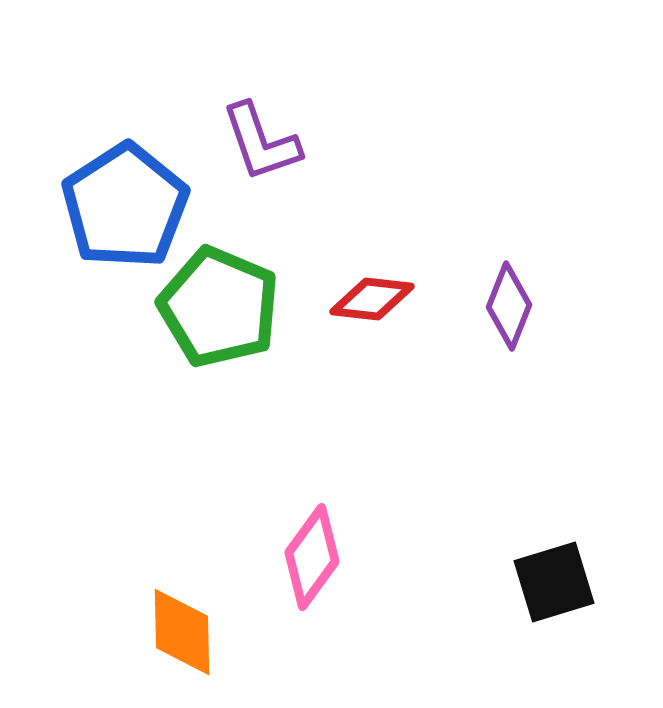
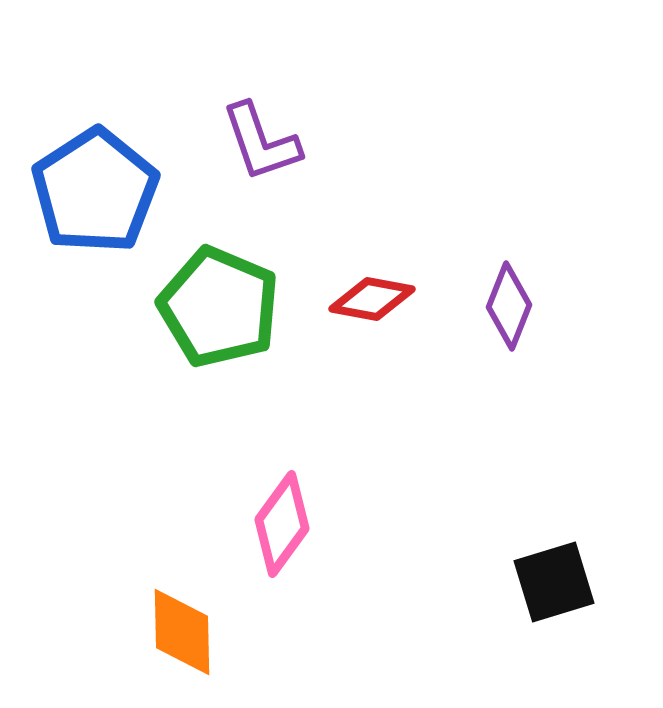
blue pentagon: moved 30 px left, 15 px up
red diamond: rotated 4 degrees clockwise
pink diamond: moved 30 px left, 33 px up
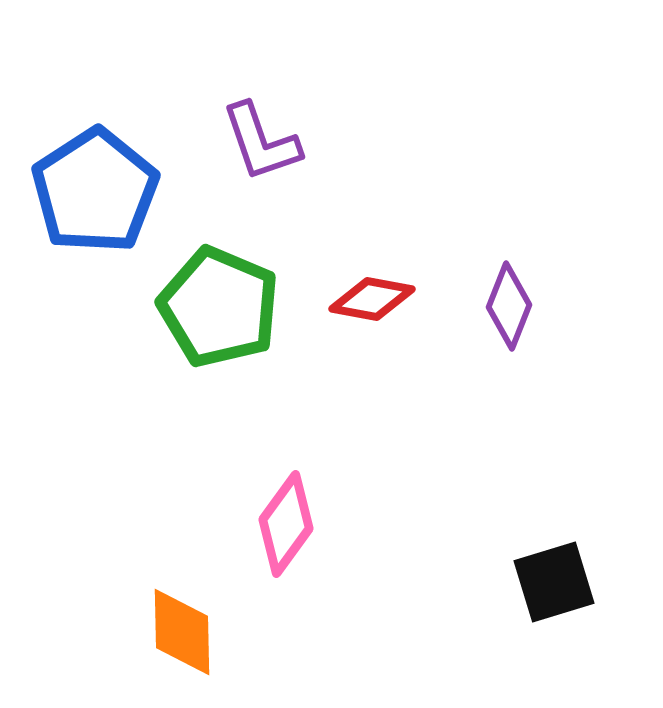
pink diamond: moved 4 px right
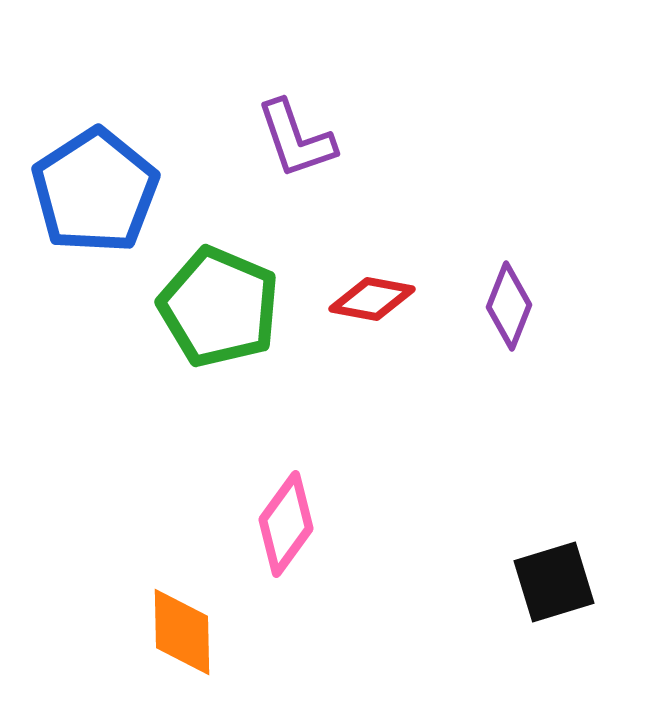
purple L-shape: moved 35 px right, 3 px up
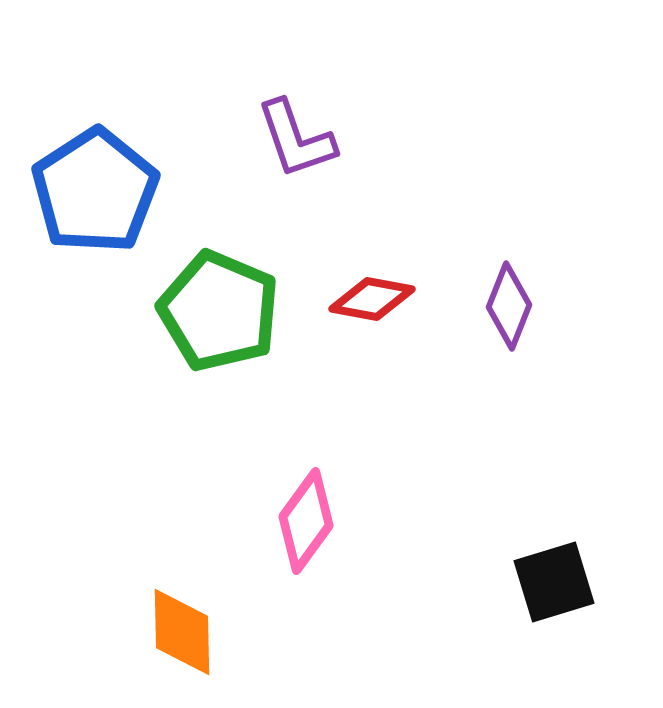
green pentagon: moved 4 px down
pink diamond: moved 20 px right, 3 px up
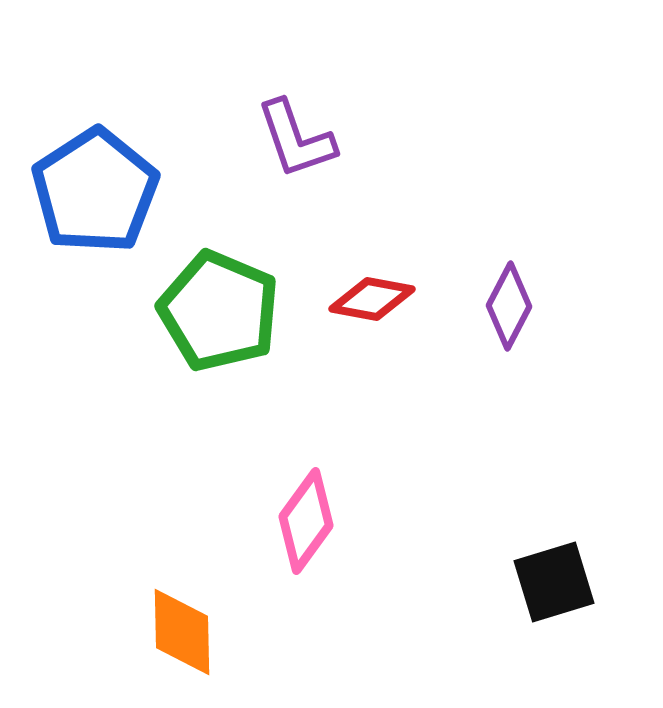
purple diamond: rotated 6 degrees clockwise
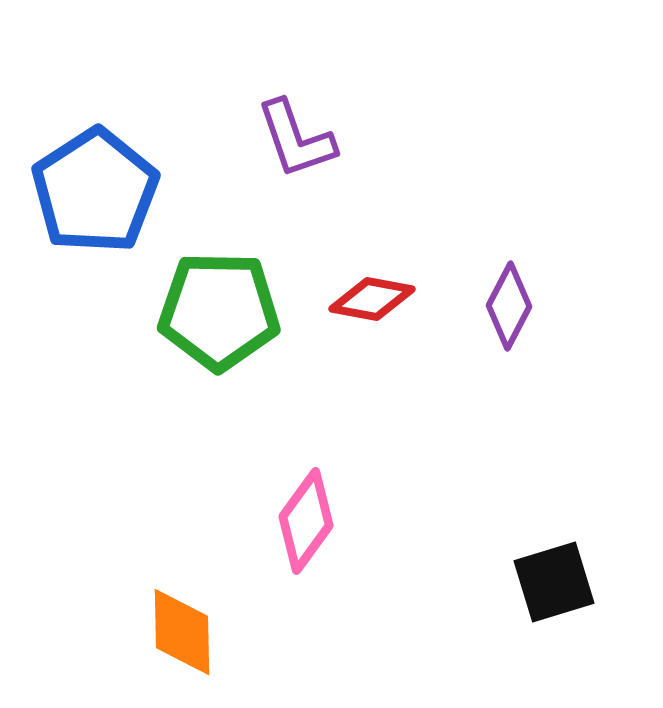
green pentagon: rotated 22 degrees counterclockwise
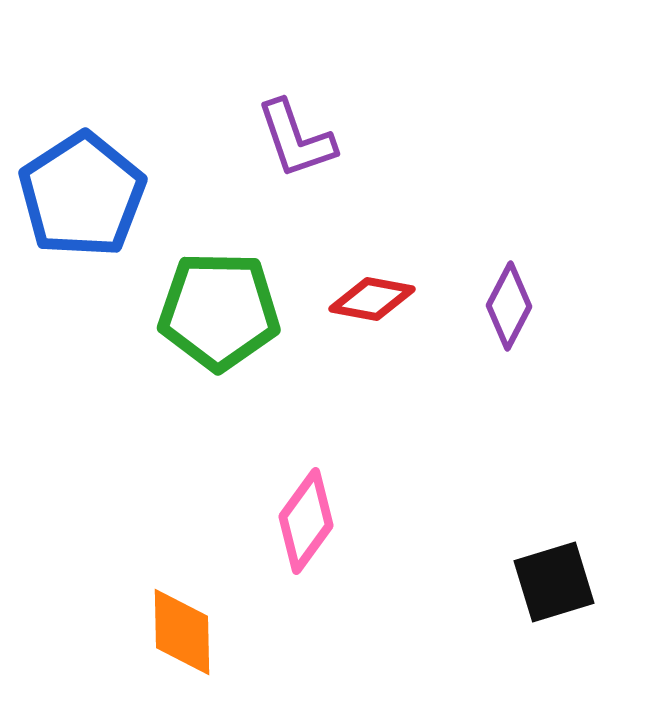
blue pentagon: moved 13 px left, 4 px down
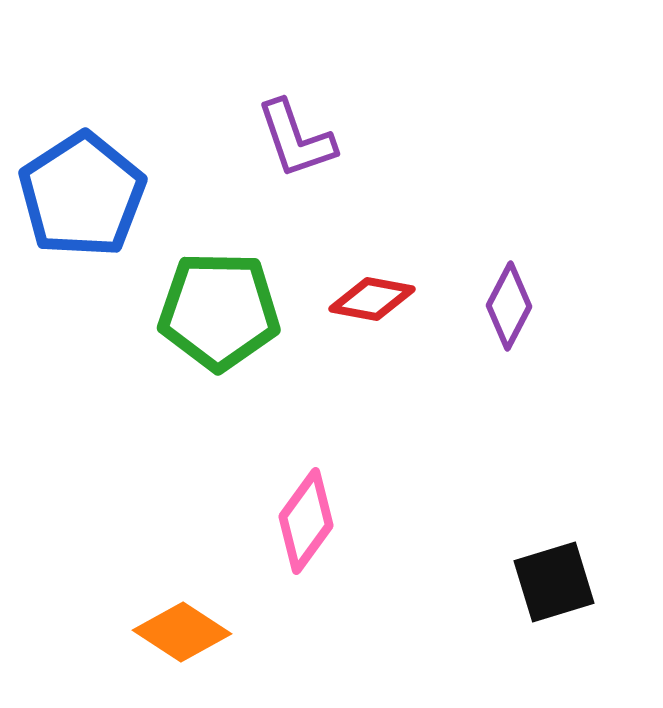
orange diamond: rotated 56 degrees counterclockwise
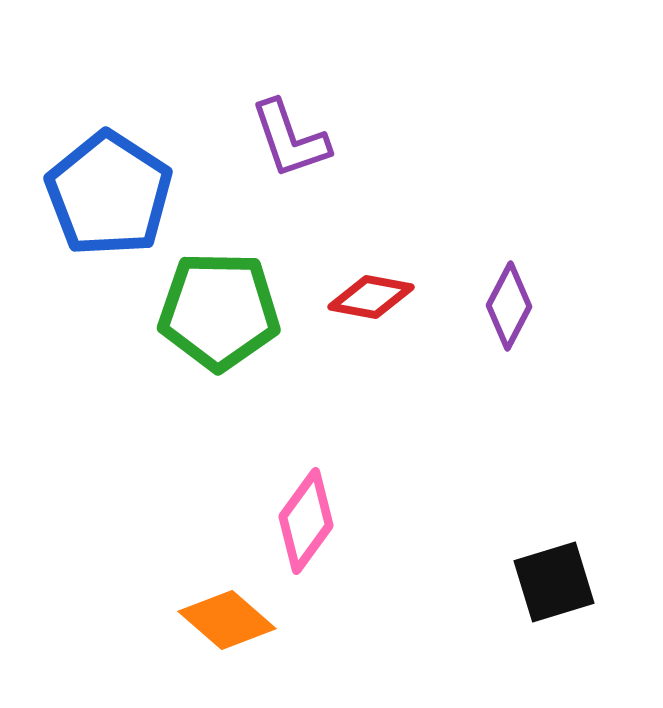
purple L-shape: moved 6 px left
blue pentagon: moved 27 px right, 1 px up; rotated 6 degrees counterclockwise
red diamond: moved 1 px left, 2 px up
orange diamond: moved 45 px right, 12 px up; rotated 8 degrees clockwise
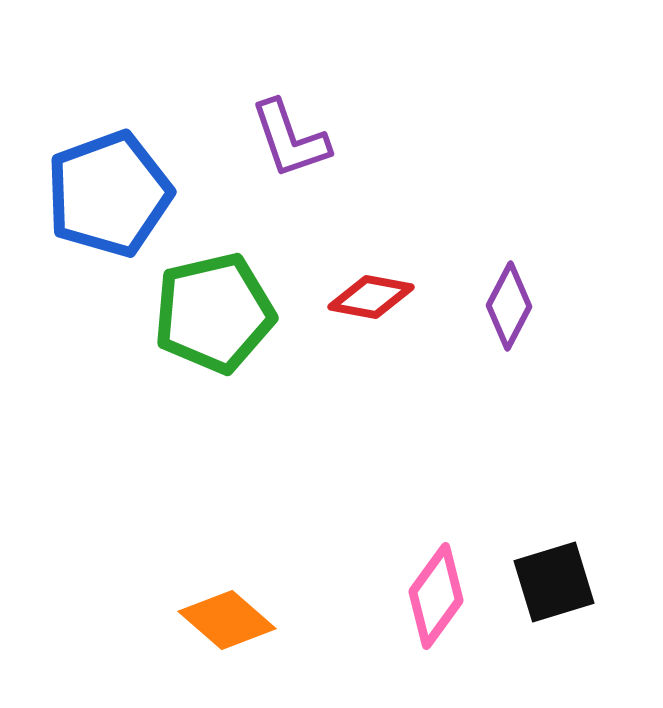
blue pentagon: rotated 19 degrees clockwise
green pentagon: moved 5 px left, 2 px down; rotated 14 degrees counterclockwise
pink diamond: moved 130 px right, 75 px down
